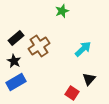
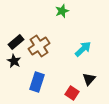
black rectangle: moved 4 px down
blue rectangle: moved 21 px right; rotated 42 degrees counterclockwise
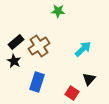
green star: moved 4 px left; rotated 24 degrees clockwise
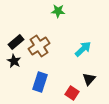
blue rectangle: moved 3 px right
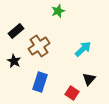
green star: rotated 24 degrees counterclockwise
black rectangle: moved 11 px up
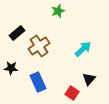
black rectangle: moved 1 px right, 2 px down
black star: moved 3 px left, 7 px down; rotated 24 degrees counterclockwise
blue rectangle: moved 2 px left; rotated 42 degrees counterclockwise
